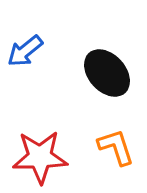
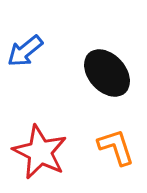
red star: moved 5 px up; rotated 28 degrees clockwise
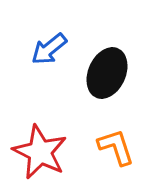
blue arrow: moved 24 px right, 2 px up
black ellipse: rotated 66 degrees clockwise
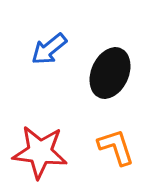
black ellipse: moved 3 px right
red star: rotated 20 degrees counterclockwise
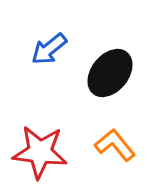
black ellipse: rotated 15 degrees clockwise
orange L-shape: moved 1 px left, 2 px up; rotated 21 degrees counterclockwise
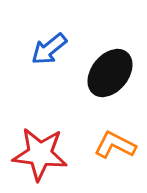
orange L-shape: rotated 24 degrees counterclockwise
red star: moved 2 px down
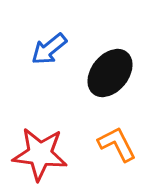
orange L-shape: moved 2 px right, 1 px up; rotated 36 degrees clockwise
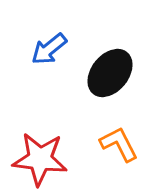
orange L-shape: moved 2 px right
red star: moved 5 px down
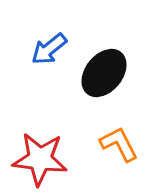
black ellipse: moved 6 px left
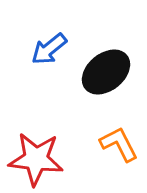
black ellipse: moved 2 px right, 1 px up; rotated 12 degrees clockwise
red star: moved 4 px left
